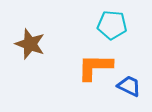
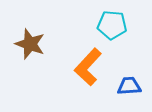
orange L-shape: moved 7 px left; rotated 48 degrees counterclockwise
blue trapezoid: rotated 30 degrees counterclockwise
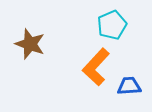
cyan pentagon: rotated 28 degrees counterclockwise
orange L-shape: moved 8 px right
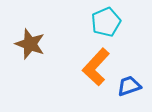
cyan pentagon: moved 6 px left, 3 px up
blue trapezoid: rotated 15 degrees counterclockwise
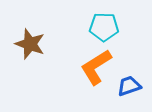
cyan pentagon: moved 2 px left, 5 px down; rotated 24 degrees clockwise
orange L-shape: rotated 15 degrees clockwise
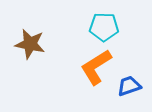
brown star: rotated 8 degrees counterclockwise
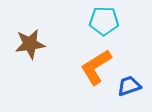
cyan pentagon: moved 6 px up
brown star: rotated 20 degrees counterclockwise
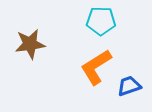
cyan pentagon: moved 3 px left
